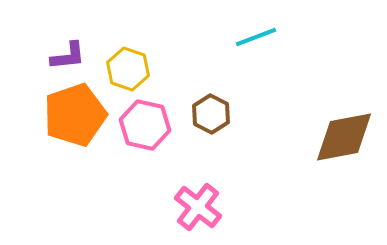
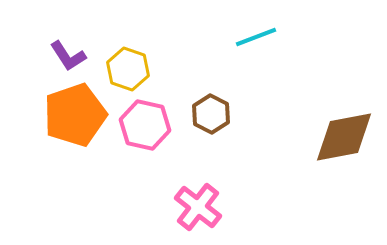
purple L-shape: rotated 63 degrees clockwise
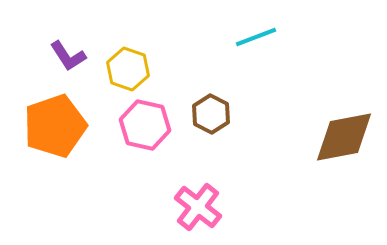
orange pentagon: moved 20 px left, 11 px down
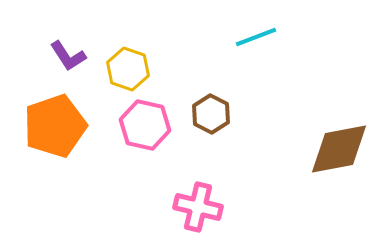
brown diamond: moved 5 px left, 12 px down
pink cross: rotated 24 degrees counterclockwise
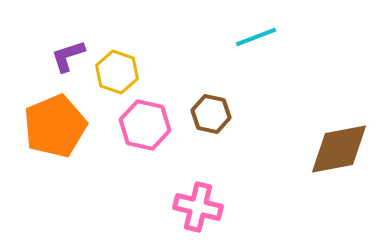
purple L-shape: rotated 105 degrees clockwise
yellow hexagon: moved 11 px left, 3 px down
brown hexagon: rotated 15 degrees counterclockwise
orange pentagon: rotated 4 degrees counterclockwise
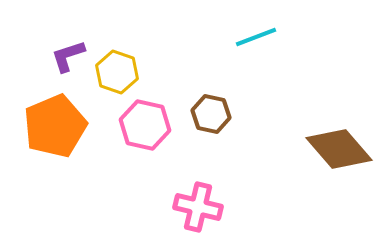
brown diamond: rotated 60 degrees clockwise
